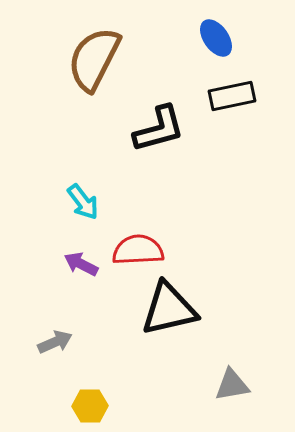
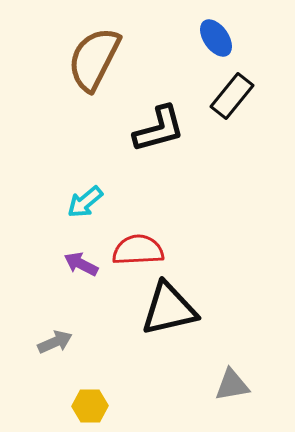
black rectangle: rotated 39 degrees counterclockwise
cyan arrow: moved 2 px right; rotated 87 degrees clockwise
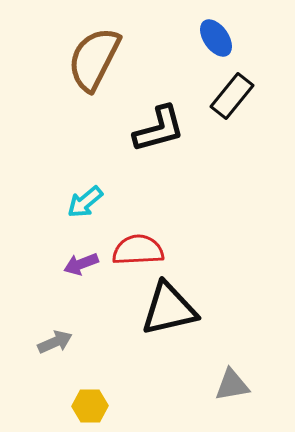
purple arrow: rotated 48 degrees counterclockwise
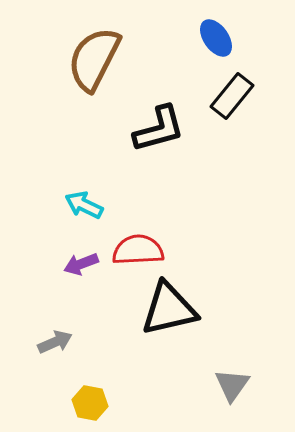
cyan arrow: moved 1 px left, 3 px down; rotated 66 degrees clockwise
gray triangle: rotated 45 degrees counterclockwise
yellow hexagon: moved 3 px up; rotated 12 degrees clockwise
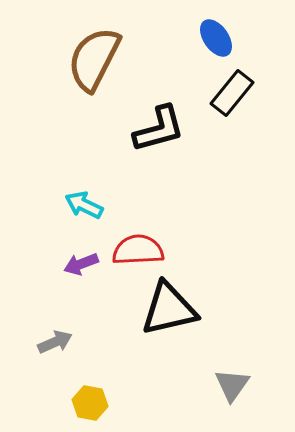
black rectangle: moved 3 px up
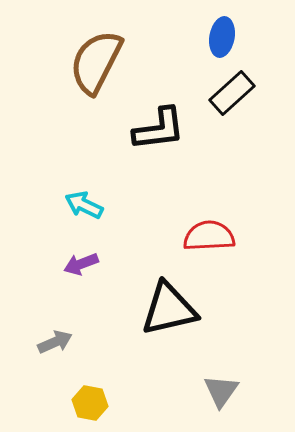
blue ellipse: moved 6 px right, 1 px up; rotated 45 degrees clockwise
brown semicircle: moved 2 px right, 3 px down
black rectangle: rotated 9 degrees clockwise
black L-shape: rotated 8 degrees clockwise
red semicircle: moved 71 px right, 14 px up
gray triangle: moved 11 px left, 6 px down
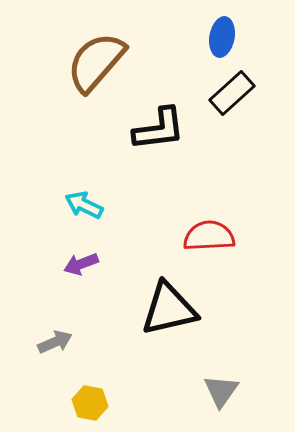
brown semicircle: rotated 14 degrees clockwise
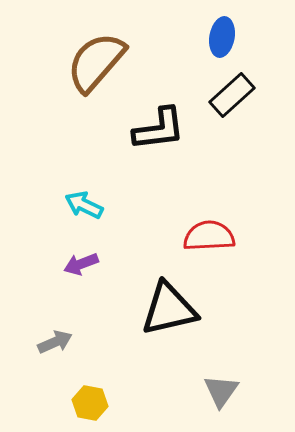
black rectangle: moved 2 px down
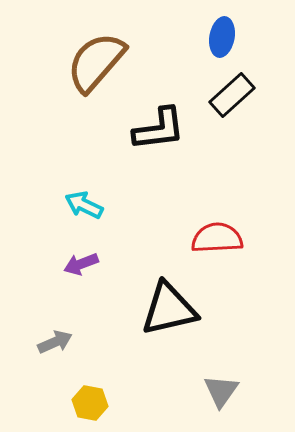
red semicircle: moved 8 px right, 2 px down
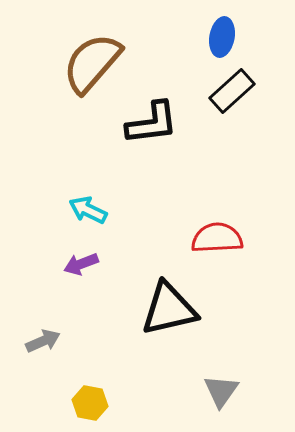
brown semicircle: moved 4 px left, 1 px down
black rectangle: moved 4 px up
black L-shape: moved 7 px left, 6 px up
cyan arrow: moved 4 px right, 5 px down
gray arrow: moved 12 px left, 1 px up
